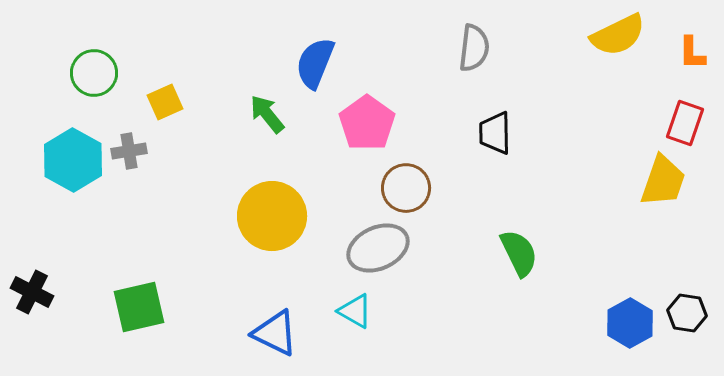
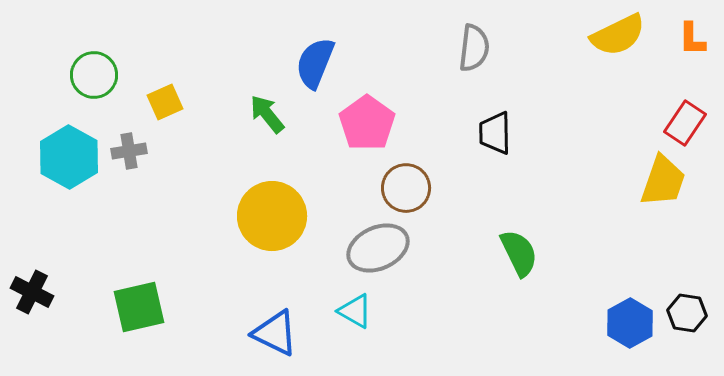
orange L-shape: moved 14 px up
green circle: moved 2 px down
red rectangle: rotated 15 degrees clockwise
cyan hexagon: moved 4 px left, 3 px up
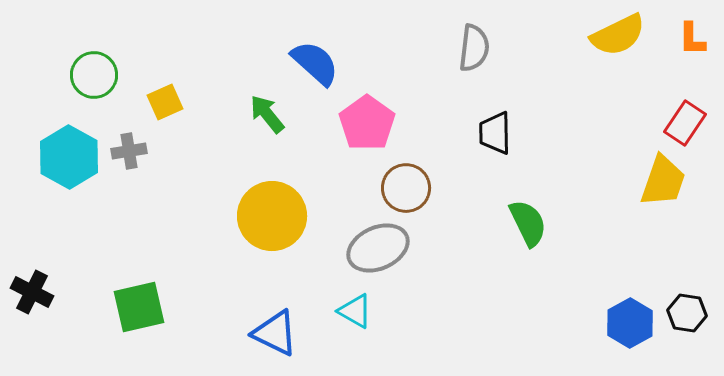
blue semicircle: rotated 110 degrees clockwise
green semicircle: moved 9 px right, 30 px up
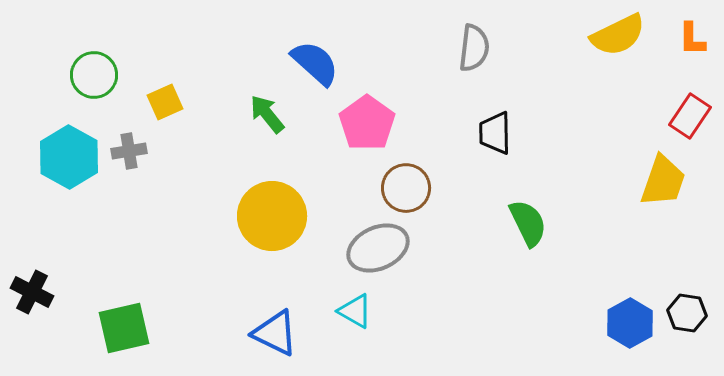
red rectangle: moved 5 px right, 7 px up
green square: moved 15 px left, 21 px down
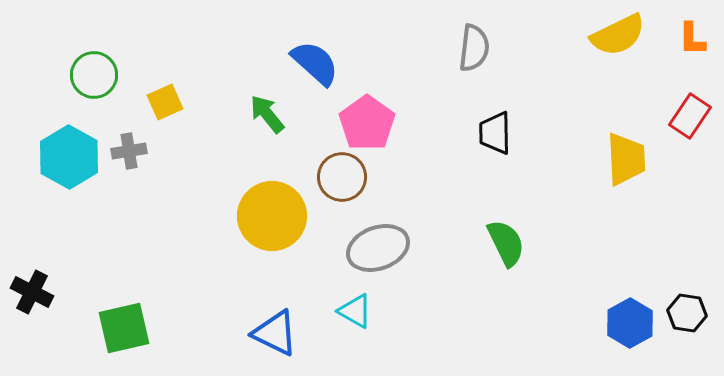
yellow trapezoid: moved 37 px left, 22 px up; rotated 22 degrees counterclockwise
brown circle: moved 64 px left, 11 px up
green semicircle: moved 22 px left, 20 px down
gray ellipse: rotated 4 degrees clockwise
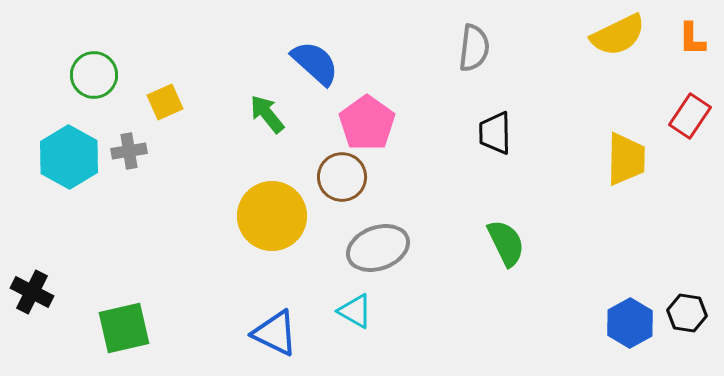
yellow trapezoid: rotated 4 degrees clockwise
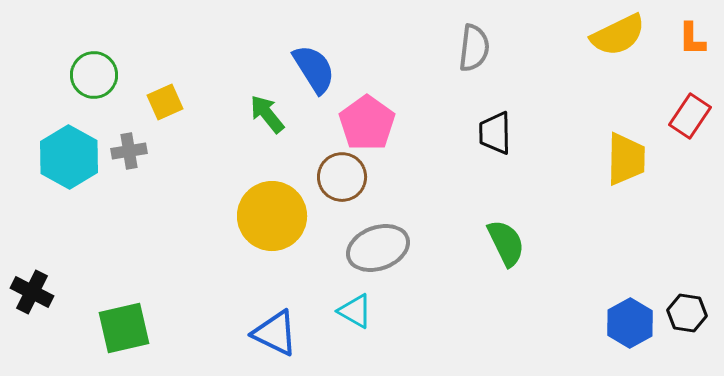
blue semicircle: moved 1 px left, 6 px down; rotated 16 degrees clockwise
